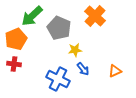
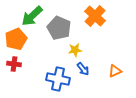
blue cross: rotated 15 degrees counterclockwise
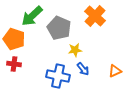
orange pentagon: moved 2 px left; rotated 30 degrees counterclockwise
blue cross: moved 3 px up
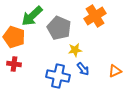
orange cross: rotated 15 degrees clockwise
orange pentagon: moved 2 px up
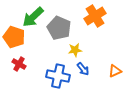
green arrow: moved 1 px right, 1 px down
red cross: moved 5 px right; rotated 24 degrees clockwise
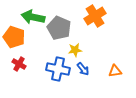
green arrow: rotated 55 degrees clockwise
orange triangle: rotated 16 degrees clockwise
blue cross: moved 7 px up
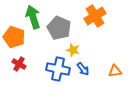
green arrow: rotated 60 degrees clockwise
yellow star: moved 2 px left; rotated 24 degrees clockwise
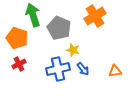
green arrow: moved 2 px up
orange pentagon: moved 3 px right, 1 px down
red cross: rotated 32 degrees clockwise
blue cross: rotated 25 degrees counterclockwise
